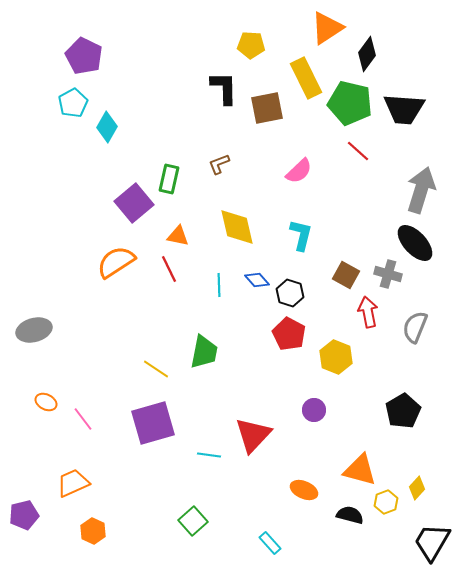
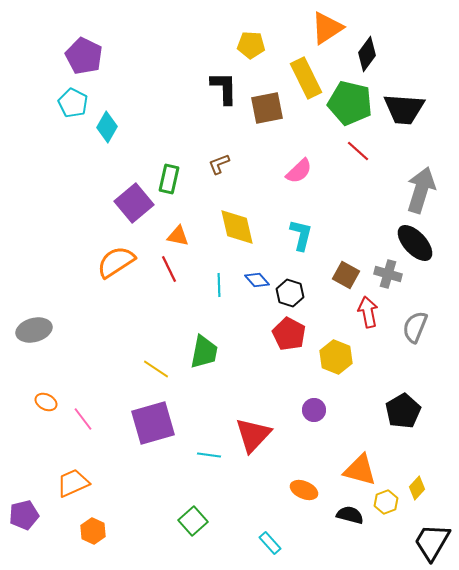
cyan pentagon at (73, 103): rotated 16 degrees counterclockwise
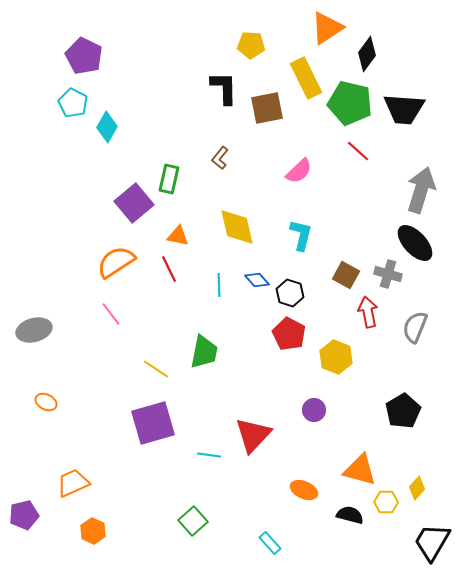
brown L-shape at (219, 164): moved 1 px right, 6 px up; rotated 30 degrees counterclockwise
pink line at (83, 419): moved 28 px right, 105 px up
yellow hexagon at (386, 502): rotated 20 degrees clockwise
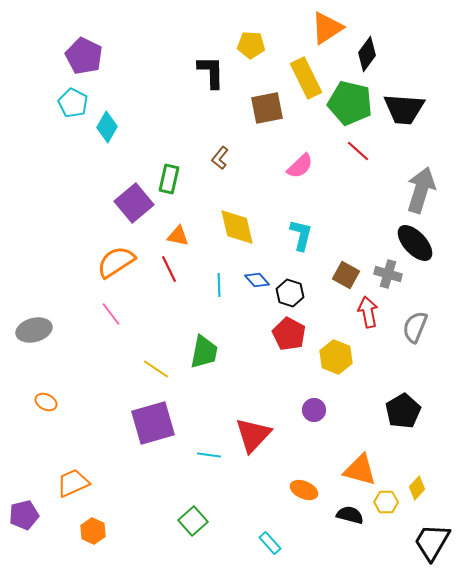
black L-shape at (224, 88): moved 13 px left, 16 px up
pink semicircle at (299, 171): moved 1 px right, 5 px up
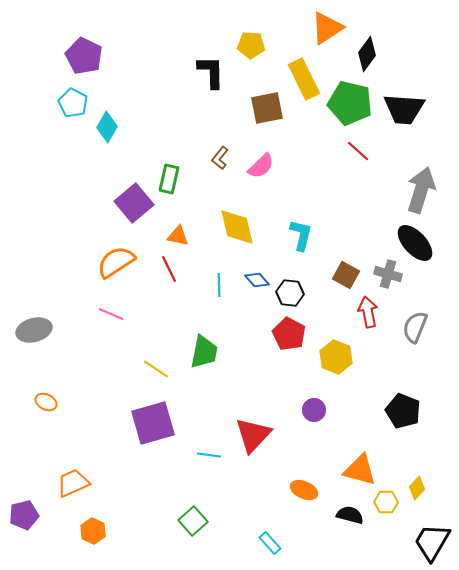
yellow rectangle at (306, 78): moved 2 px left, 1 px down
pink semicircle at (300, 166): moved 39 px left
black hexagon at (290, 293): rotated 12 degrees counterclockwise
pink line at (111, 314): rotated 30 degrees counterclockwise
black pentagon at (403, 411): rotated 20 degrees counterclockwise
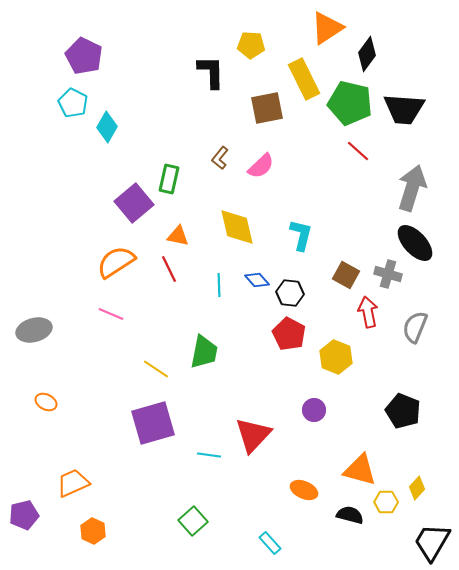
gray arrow at (421, 190): moved 9 px left, 2 px up
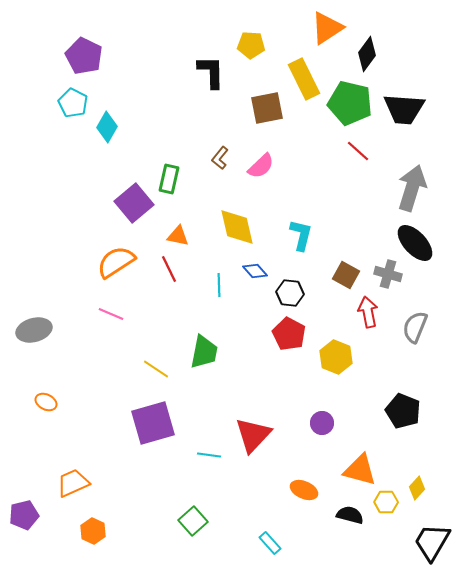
blue diamond at (257, 280): moved 2 px left, 9 px up
purple circle at (314, 410): moved 8 px right, 13 px down
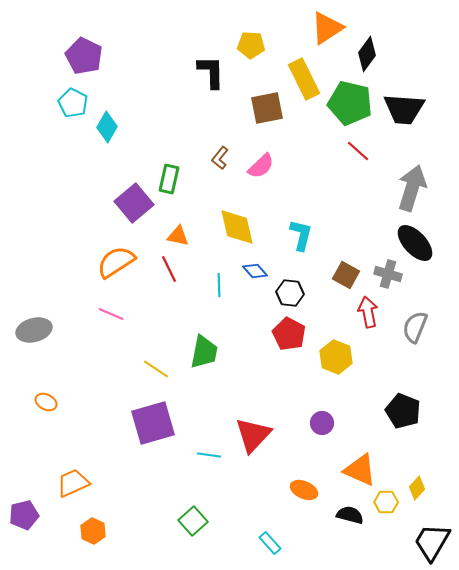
orange triangle at (360, 470): rotated 9 degrees clockwise
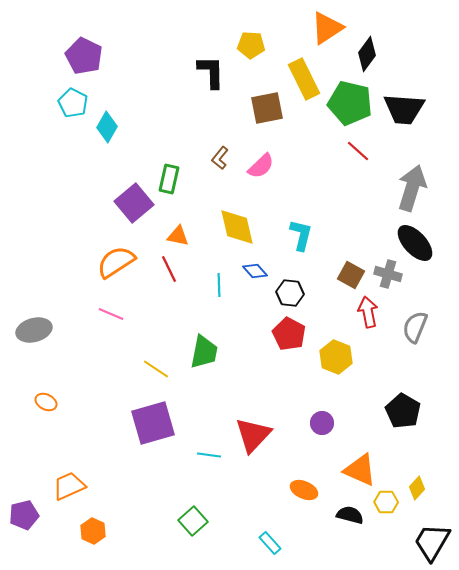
brown square at (346, 275): moved 5 px right
black pentagon at (403, 411): rotated 8 degrees clockwise
orange trapezoid at (73, 483): moved 4 px left, 3 px down
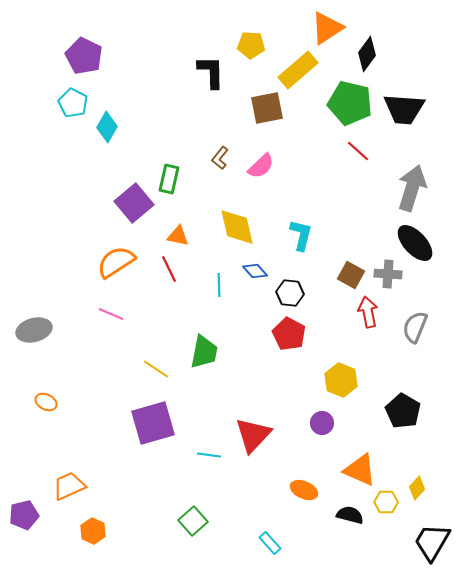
yellow rectangle at (304, 79): moved 6 px left, 9 px up; rotated 75 degrees clockwise
gray cross at (388, 274): rotated 12 degrees counterclockwise
yellow hexagon at (336, 357): moved 5 px right, 23 px down
